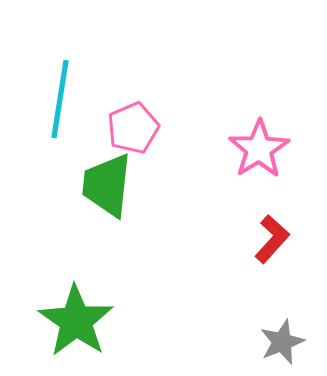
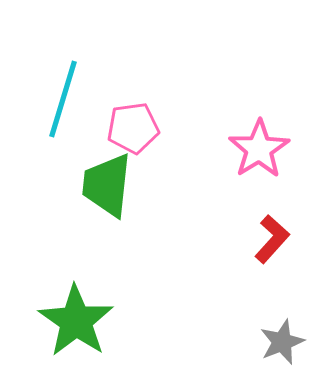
cyan line: moved 3 px right; rotated 8 degrees clockwise
pink pentagon: rotated 15 degrees clockwise
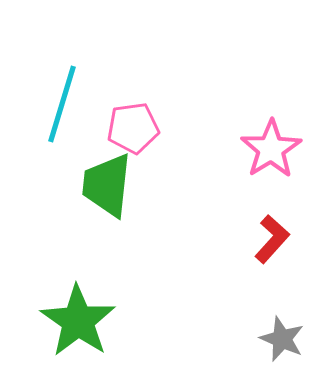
cyan line: moved 1 px left, 5 px down
pink star: moved 12 px right
green star: moved 2 px right
gray star: moved 3 px up; rotated 27 degrees counterclockwise
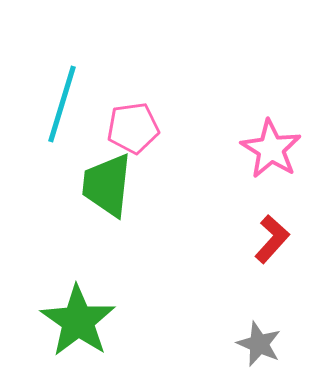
pink star: rotated 8 degrees counterclockwise
gray star: moved 23 px left, 5 px down
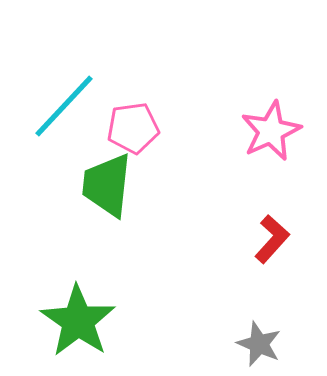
cyan line: moved 2 px right, 2 px down; rotated 26 degrees clockwise
pink star: moved 18 px up; rotated 16 degrees clockwise
